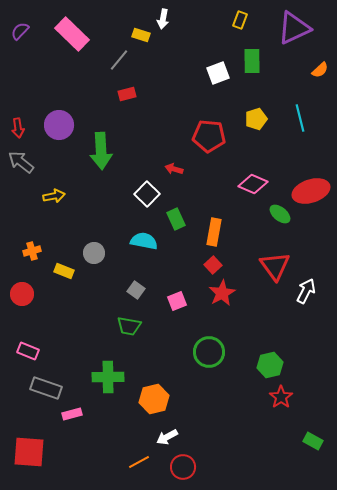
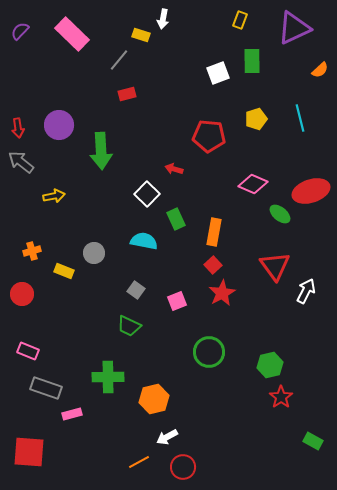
green trapezoid at (129, 326): rotated 15 degrees clockwise
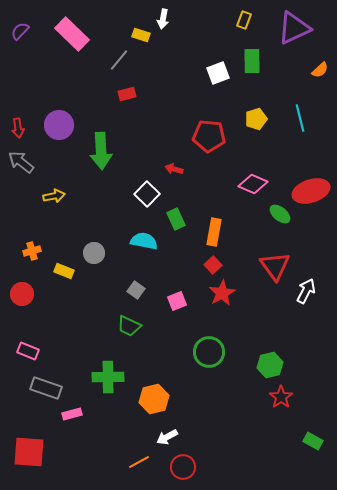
yellow rectangle at (240, 20): moved 4 px right
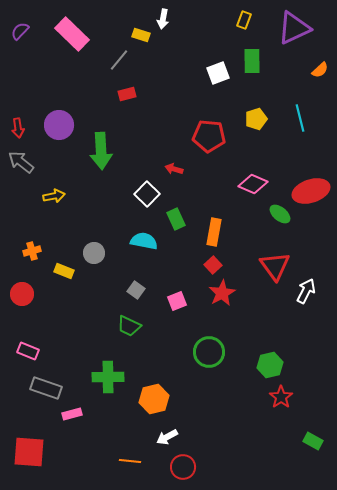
orange line at (139, 462): moved 9 px left, 1 px up; rotated 35 degrees clockwise
